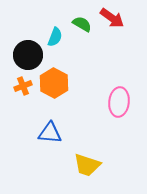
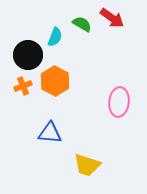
orange hexagon: moved 1 px right, 2 px up
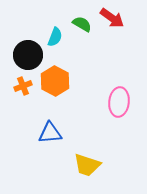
blue triangle: rotated 10 degrees counterclockwise
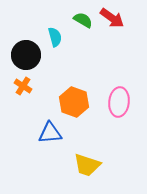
green semicircle: moved 1 px right, 4 px up
cyan semicircle: rotated 36 degrees counterclockwise
black circle: moved 2 px left
orange hexagon: moved 19 px right, 21 px down; rotated 8 degrees counterclockwise
orange cross: rotated 36 degrees counterclockwise
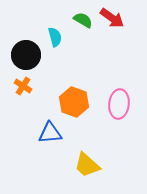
pink ellipse: moved 2 px down
yellow trapezoid: rotated 24 degrees clockwise
